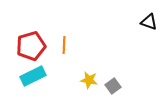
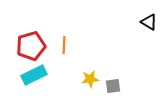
black triangle: rotated 12 degrees clockwise
cyan rectangle: moved 1 px right, 1 px up
yellow star: moved 1 px right, 1 px up; rotated 18 degrees counterclockwise
gray square: rotated 28 degrees clockwise
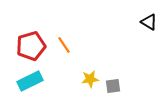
orange line: rotated 36 degrees counterclockwise
cyan rectangle: moved 4 px left, 6 px down
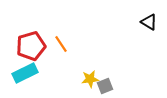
orange line: moved 3 px left, 1 px up
cyan rectangle: moved 5 px left, 8 px up
gray square: moved 8 px left; rotated 14 degrees counterclockwise
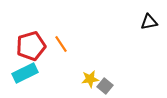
black triangle: rotated 42 degrees counterclockwise
gray square: rotated 28 degrees counterclockwise
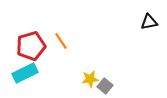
orange line: moved 3 px up
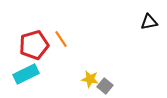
orange line: moved 2 px up
red pentagon: moved 3 px right, 1 px up
cyan rectangle: moved 1 px right, 1 px down
yellow star: rotated 18 degrees clockwise
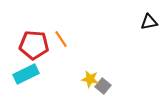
red pentagon: rotated 20 degrees clockwise
gray square: moved 2 px left
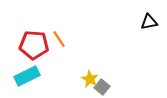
orange line: moved 2 px left
cyan rectangle: moved 1 px right, 2 px down
yellow star: rotated 18 degrees clockwise
gray square: moved 1 px left, 1 px down
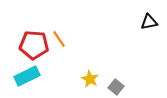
gray square: moved 14 px right
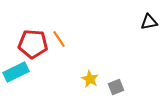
red pentagon: moved 1 px left, 1 px up
cyan rectangle: moved 11 px left, 4 px up
gray square: rotated 28 degrees clockwise
